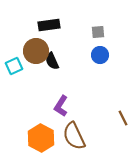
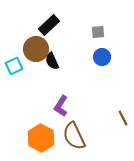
black rectangle: rotated 35 degrees counterclockwise
brown circle: moved 2 px up
blue circle: moved 2 px right, 2 px down
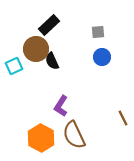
brown semicircle: moved 1 px up
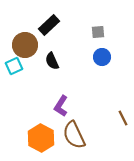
brown circle: moved 11 px left, 4 px up
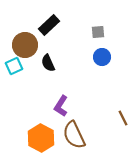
black semicircle: moved 4 px left, 2 px down
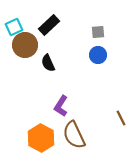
blue circle: moved 4 px left, 2 px up
cyan square: moved 39 px up
brown line: moved 2 px left
